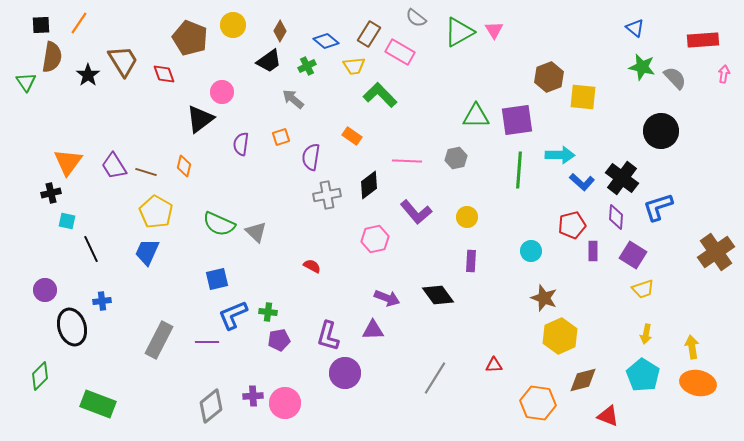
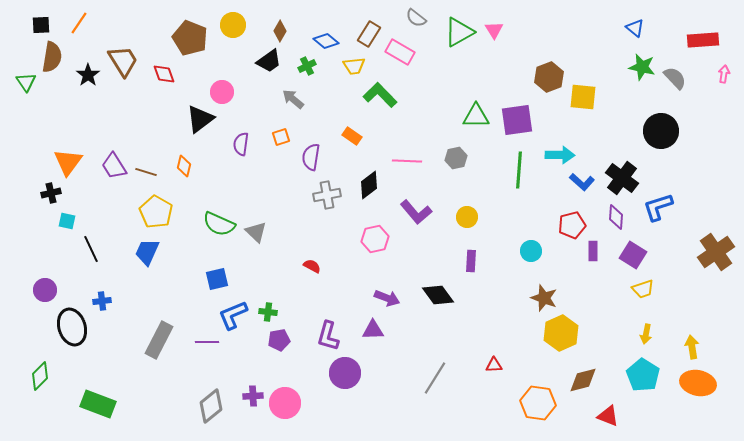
yellow hexagon at (560, 336): moved 1 px right, 3 px up
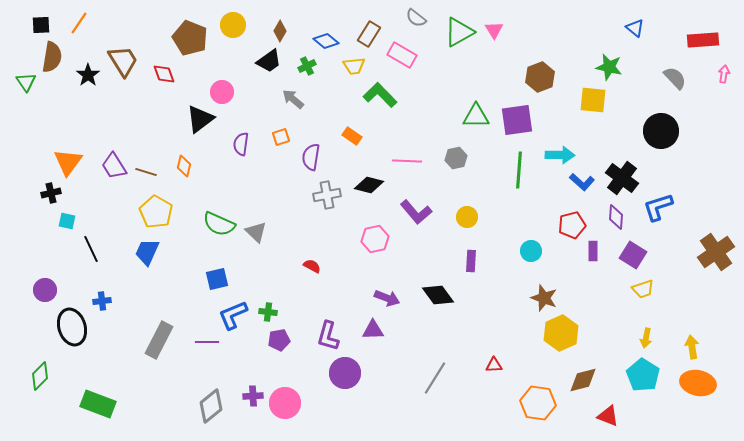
pink rectangle at (400, 52): moved 2 px right, 3 px down
green star at (642, 67): moved 33 px left
brown hexagon at (549, 77): moved 9 px left
yellow square at (583, 97): moved 10 px right, 3 px down
black diamond at (369, 185): rotated 52 degrees clockwise
yellow arrow at (646, 334): moved 4 px down
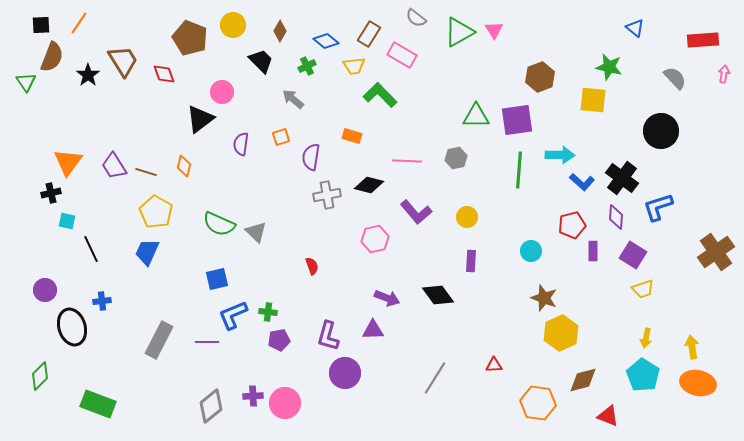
brown semicircle at (52, 57): rotated 12 degrees clockwise
black trapezoid at (269, 61): moved 8 px left; rotated 100 degrees counterclockwise
orange rectangle at (352, 136): rotated 18 degrees counterclockwise
red semicircle at (312, 266): rotated 42 degrees clockwise
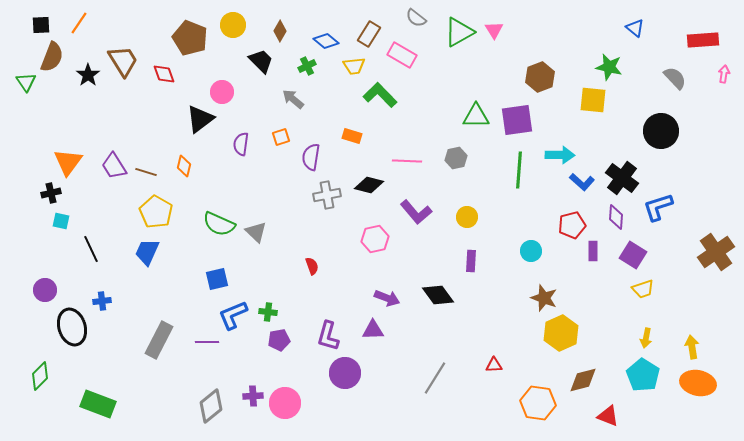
cyan square at (67, 221): moved 6 px left
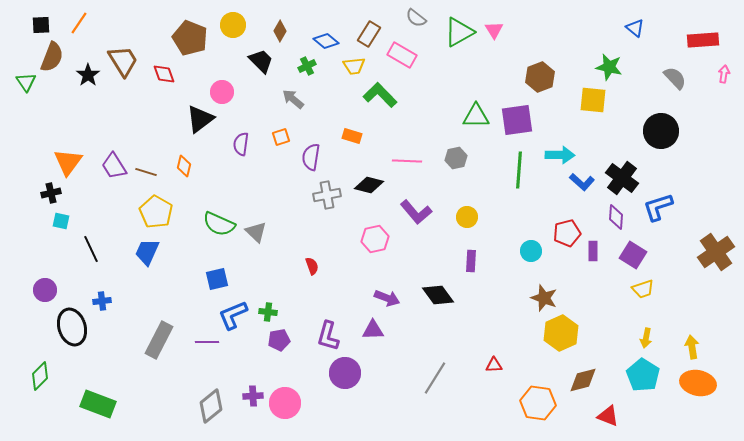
red pentagon at (572, 225): moved 5 px left, 8 px down
